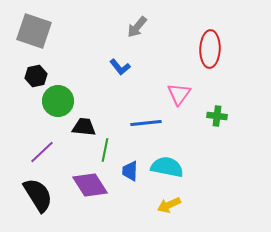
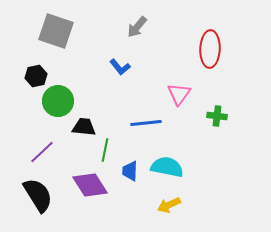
gray square: moved 22 px right
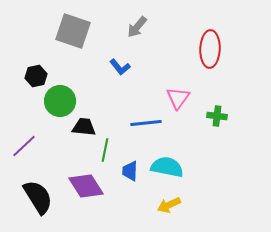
gray square: moved 17 px right
pink triangle: moved 1 px left, 4 px down
green circle: moved 2 px right
purple line: moved 18 px left, 6 px up
purple diamond: moved 4 px left, 1 px down
black semicircle: moved 2 px down
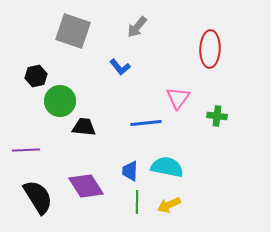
purple line: moved 2 px right, 4 px down; rotated 40 degrees clockwise
green line: moved 32 px right, 52 px down; rotated 10 degrees counterclockwise
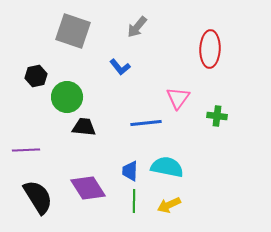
green circle: moved 7 px right, 4 px up
purple diamond: moved 2 px right, 2 px down
green line: moved 3 px left, 1 px up
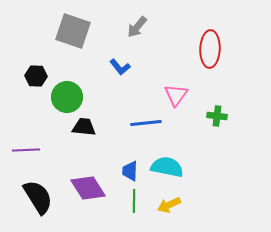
black hexagon: rotated 15 degrees clockwise
pink triangle: moved 2 px left, 3 px up
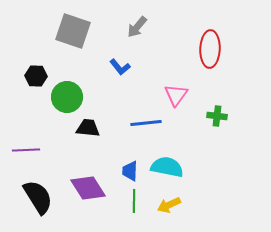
black trapezoid: moved 4 px right, 1 px down
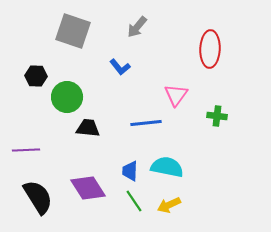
green line: rotated 35 degrees counterclockwise
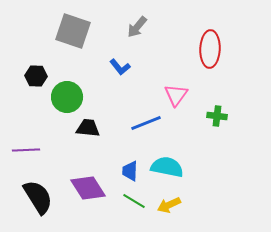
blue line: rotated 16 degrees counterclockwise
green line: rotated 25 degrees counterclockwise
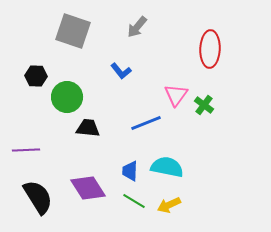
blue L-shape: moved 1 px right, 4 px down
green cross: moved 13 px left, 11 px up; rotated 30 degrees clockwise
